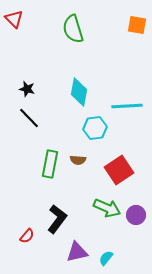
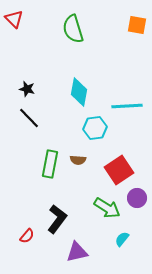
green arrow: rotated 8 degrees clockwise
purple circle: moved 1 px right, 17 px up
cyan semicircle: moved 16 px right, 19 px up
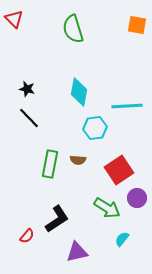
black L-shape: rotated 20 degrees clockwise
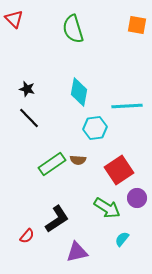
green rectangle: moved 2 px right; rotated 44 degrees clockwise
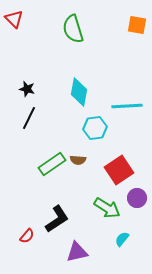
black line: rotated 70 degrees clockwise
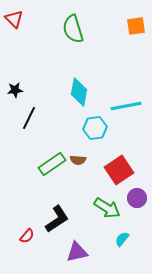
orange square: moved 1 px left, 1 px down; rotated 18 degrees counterclockwise
black star: moved 12 px left, 1 px down; rotated 21 degrees counterclockwise
cyan line: moved 1 px left; rotated 8 degrees counterclockwise
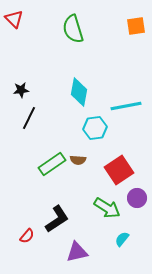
black star: moved 6 px right
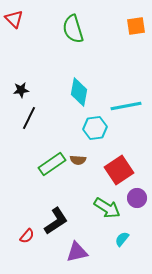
black L-shape: moved 1 px left, 2 px down
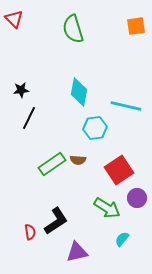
cyan line: rotated 24 degrees clockwise
red semicircle: moved 3 px right, 4 px up; rotated 49 degrees counterclockwise
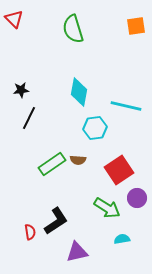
cyan semicircle: rotated 42 degrees clockwise
